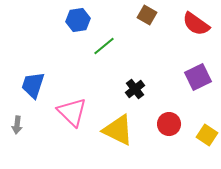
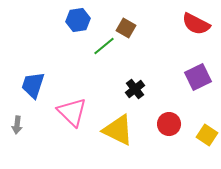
brown square: moved 21 px left, 13 px down
red semicircle: rotated 8 degrees counterclockwise
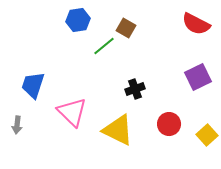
black cross: rotated 18 degrees clockwise
yellow square: rotated 15 degrees clockwise
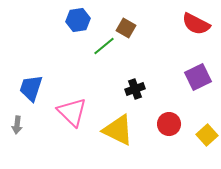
blue trapezoid: moved 2 px left, 3 px down
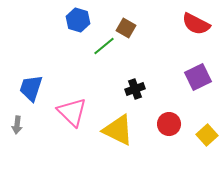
blue hexagon: rotated 25 degrees clockwise
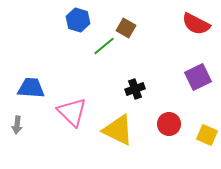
blue trapezoid: rotated 76 degrees clockwise
yellow square: rotated 25 degrees counterclockwise
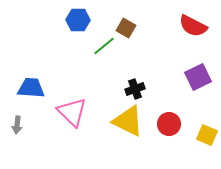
blue hexagon: rotated 15 degrees counterclockwise
red semicircle: moved 3 px left, 2 px down
yellow triangle: moved 10 px right, 9 px up
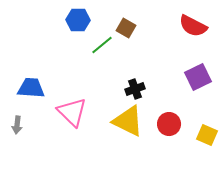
green line: moved 2 px left, 1 px up
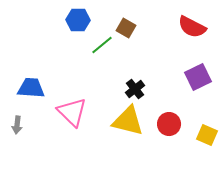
red semicircle: moved 1 px left, 1 px down
black cross: rotated 18 degrees counterclockwise
yellow triangle: rotated 12 degrees counterclockwise
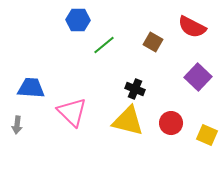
brown square: moved 27 px right, 14 px down
green line: moved 2 px right
purple square: rotated 20 degrees counterclockwise
black cross: rotated 30 degrees counterclockwise
red circle: moved 2 px right, 1 px up
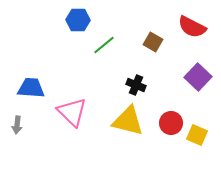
black cross: moved 1 px right, 4 px up
yellow square: moved 10 px left
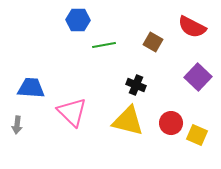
green line: rotated 30 degrees clockwise
